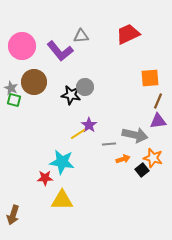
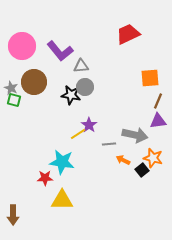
gray triangle: moved 30 px down
orange arrow: moved 1 px down; rotated 136 degrees counterclockwise
brown arrow: rotated 18 degrees counterclockwise
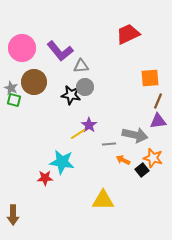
pink circle: moved 2 px down
yellow triangle: moved 41 px right
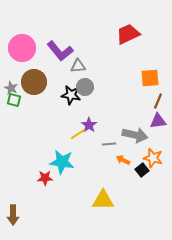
gray triangle: moved 3 px left
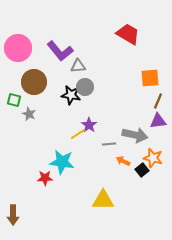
red trapezoid: rotated 55 degrees clockwise
pink circle: moved 4 px left
gray star: moved 18 px right, 26 px down
orange arrow: moved 1 px down
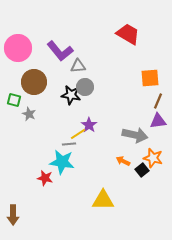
gray line: moved 40 px left
red star: rotated 14 degrees clockwise
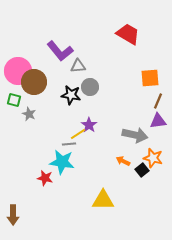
pink circle: moved 23 px down
gray circle: moved 5 px right
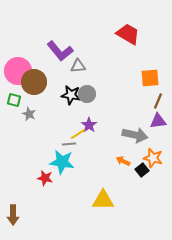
gray circle: moved 3 px left, 7 px down
